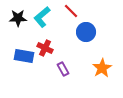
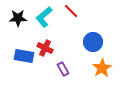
cyan L-shape: moved 2 px right
blue circle: moved 7 px right, 10 px down
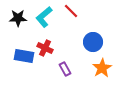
purple rectangle: moved 2 px right
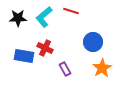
red line: rotated 28 degrees counterclockwise
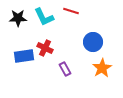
cyan L-shape: rotated 75 degrees counterclockwise
blue rectangle: rotated 18 degrees counterclockwise
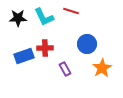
blue circle: moved 6 px left, 2 px down
red cross: rotated 28 degrees counterclockwise
blue rectangle: rotated 12 degrees counterclockwise
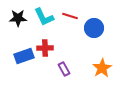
red line: moved 1 px left, 5 px down
blue circle: moved 7 px right, 16 px up
purple rectangle: moved 1 px left
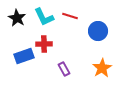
black star: moved 1 px left; rotated 30 degrees clockwise
blue circle: moved 4 px right, 3 px down
red cross: moved 1 px left, 4 px up
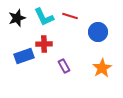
black star: rotated 24 degrees clockwise
blue circle: moved 1 px down
purple rectangle: moved 3 px up
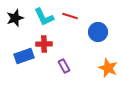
black star: moved 2 px left
orange star: moved 6 px right; rotated 18 degrees counterclockwise
